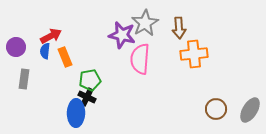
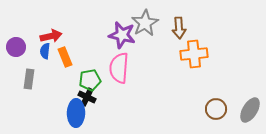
red arrow: rotated 15 degrees clockwise
pink semicircle: moved 21 px left, 9 px down
gray rectangle: moved 5 px right
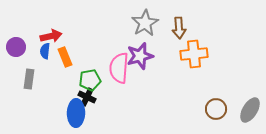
purple star: moved 18 px right, 21 px down; rotated 28 degrees counterclockwise
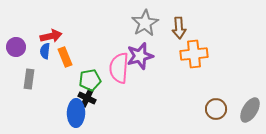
black cross: moved 1 px down
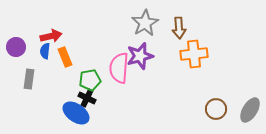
blue ellipse: rotated 56 degrees counterclockwise
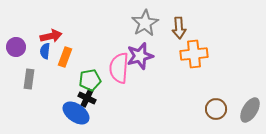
orange rectangle: rotated 42 degrees clockwise
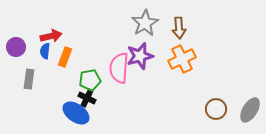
orange cross: moved 12 px left, 5 px down; rotated 20 degrees counterclockwise
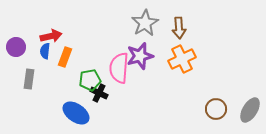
black cross: moved 12 px right, 5 px up
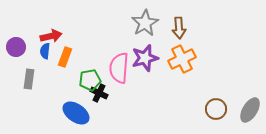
purple star: moved 5 px right, 2 px down
